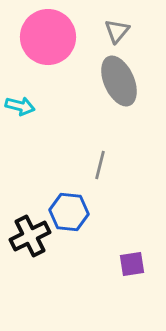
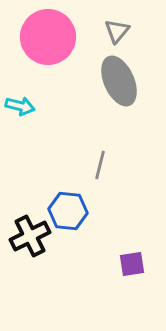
blue hexagon: moved 1 px left, 1 px up
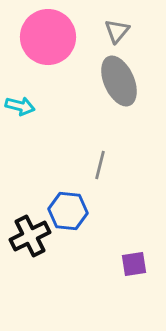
purple square: moved 2 px right
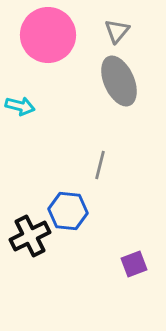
pink circle: moved 2 px up
purple square: rotated 12 degrees counterclockwise
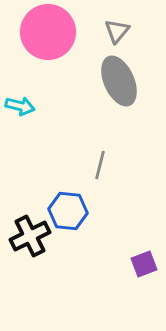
pink circle: moved 3 px up
purple square: moved 10 px right
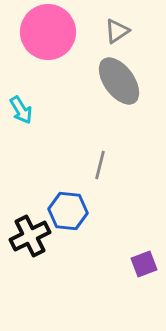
gray triangle: rotated 16 degrees clockwise
gray ellipse: rotated 12 degrees counterclockwise
cyan arrow: moved 1 px right, 4 px down; rotated 44 degrees clockwise
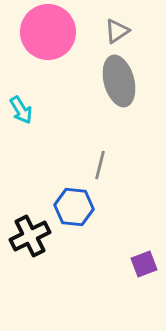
gray ellipse: rotated 21 degrees clockwise
blue hexagon: moved 6 px right, 4 px up
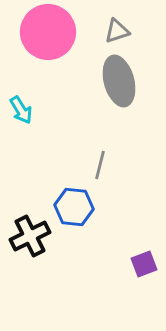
gray triangle: rotated 16 degrees clockwise
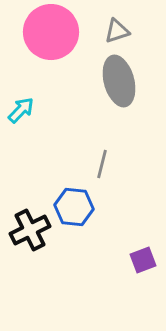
pink circle: moved 3 px right
cyan arrow: rotated 104 degrees counterclockwise
gray line: moved 2 px right, 1 px up
black cross: moved 6 px up
purple square: moved 1 px left, 4 px up
